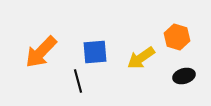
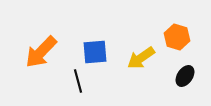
black ellipse: moved 1 px right; rotated 40 degrees counterclockwise
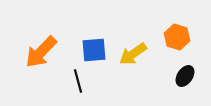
blue square: moved 1 px left, 2 px up
yellow arrow: moved 8 px left, 4 px up
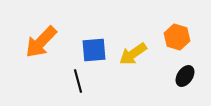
orange arrow: moved 10 px up
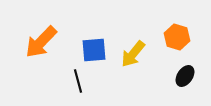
yellow arrow: rotated 16 degrees counterclockwise
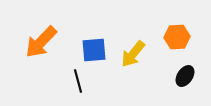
orange hexagon: rotated 20 degrees counterclockwise
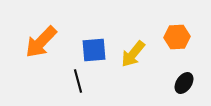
black ellipse: moved 1 px left, 7 px down
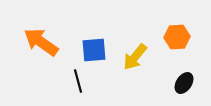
orange arrow: rotated 81 degrees clockwise
yellow arrow: moved 2 px right, 3 px down
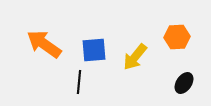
orange arrow: moved 3 px right, 2 px down
black line: moved 1 px right, 1 px down; rotated 20 degrees clockwise
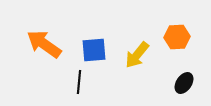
yellow arrow: moved 2 px right, 2 px up
